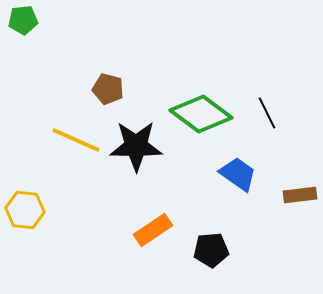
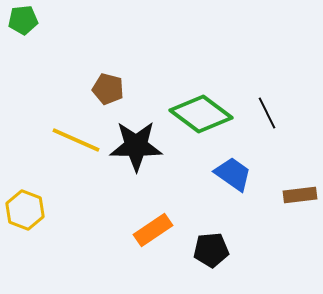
blue trapezoid: moved 5 px left
yellow hexagon: rotated 15 degrees clockwise
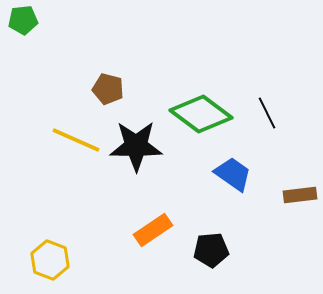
yellow hexagon: moved 25 px right, 50 px down
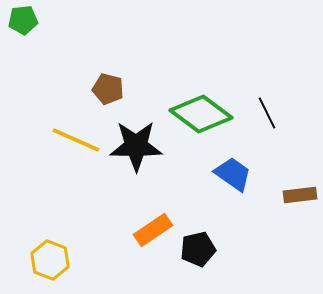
black pentagon: moved 13 px left, 1 px up; rotated 8 degrees counterclockwise
